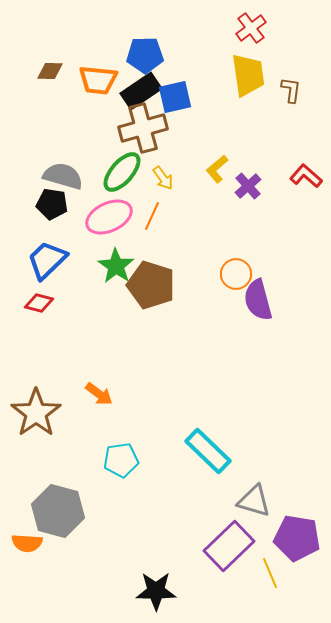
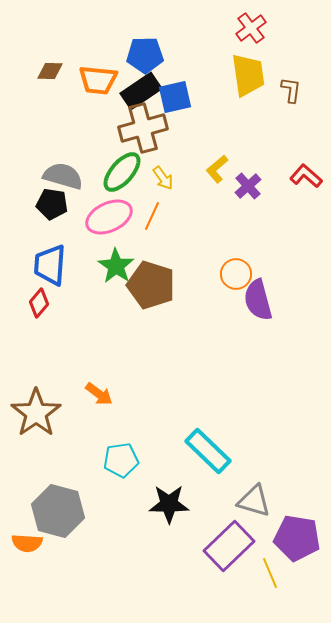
blue trapezoid: moved 3 px right, 5 px down; rotated 42 degrees counterclockwise
red diamond: rotated 64 degrees counterclockwise
black star: moved 13 px right, 87 px up
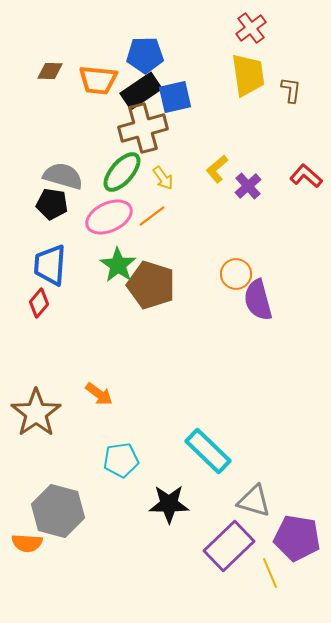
orange line: rotated 28 degrees clockwise
green star: moved 2 px right, 1 px up
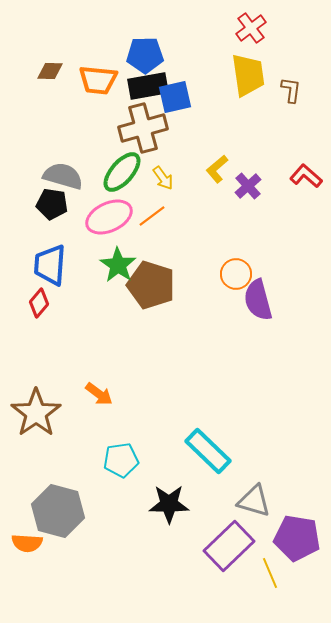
black rectangle: moved 7 px right, 5 px up; rotated 24 degrees clockwise
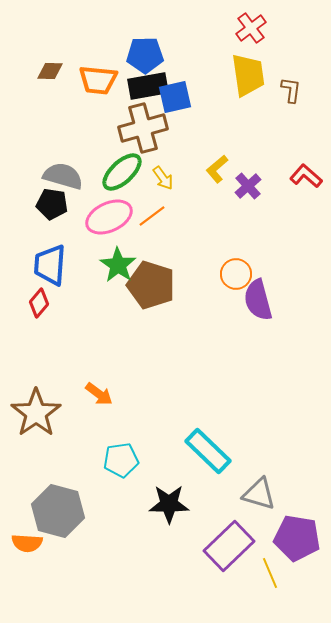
green ellipse: rotated 6 degrees clockwise
gray triangle: moved 5 px right, 7 px up
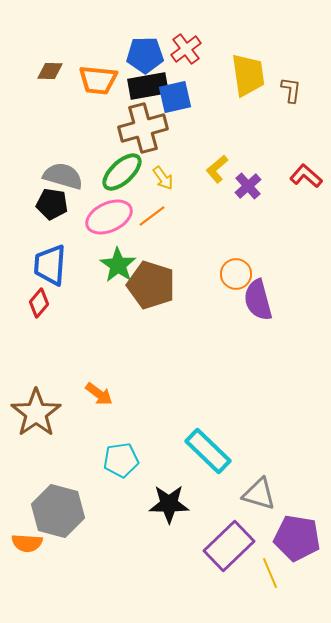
red cross: moved 65 px left, 21 px down
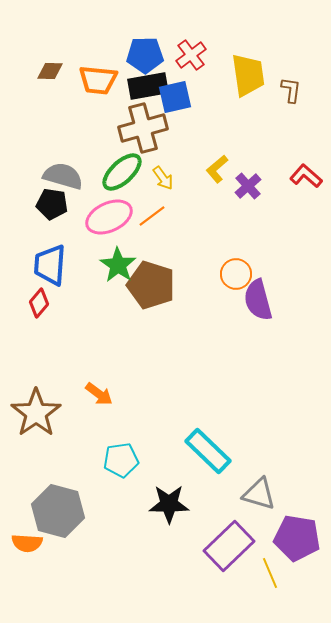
red cross: moved 5 px right, 6 px down
